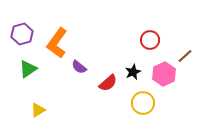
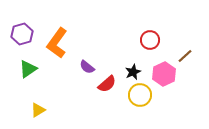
purple semicircle: moved 8 px right
red semicircle: moved 1 px left, 1 px down
yellow circle: moved 3 px left, 8 px up
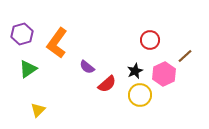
black star: moved 2 px right, 1 px up
yellow triangle: rotated 14 degrees counterclockwise
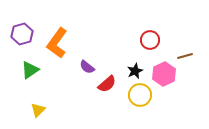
brown line: rotated 28 degrees clockwise
green triangle: moved 2 px right, 1 px down
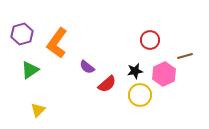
black star: rotated 14 degrees clockwise
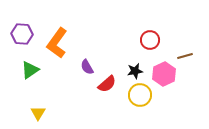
purple hexagon: rotated 20 degrees clockwise
purple semicircle: rotated 21 degrees clockwise
yellow triangle: moved 3 px down; rotated 14 degrees counterclockwise
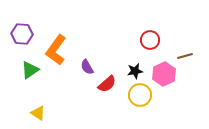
orange L-shape: moved 1 px left, 7 px down
yellow triangle: rotated 28 degrees counterclockwise
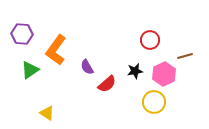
yellow circle: moved 14 px right, 7 px down
yellow triangle: moved 9 px right
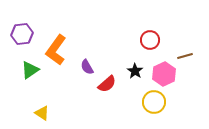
purple hexagon: rotated 10 degrees counterclockwise
black star: rotated 28 degrees counterclockwise
yellow triangle: moved 5 px left
